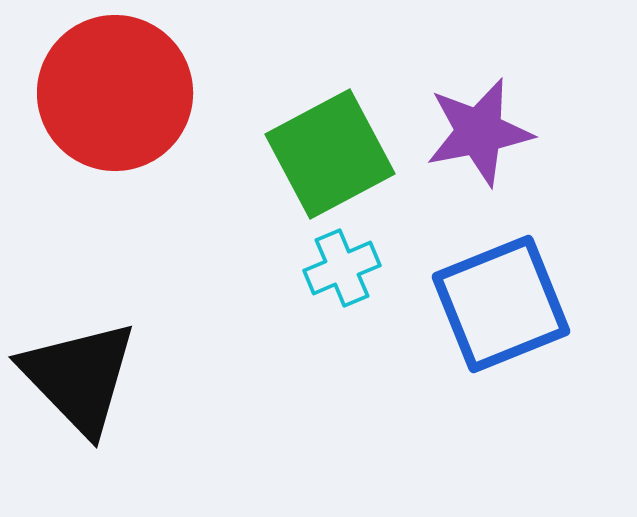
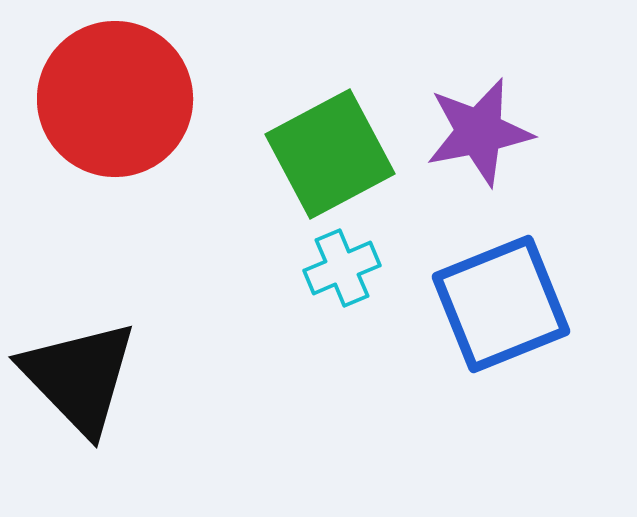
red circle: moved 6 px down
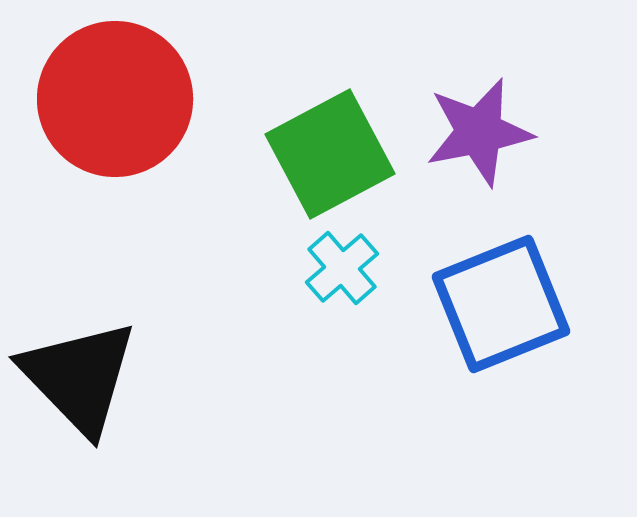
cyan cross: rotated 18 degrees counterclockwise
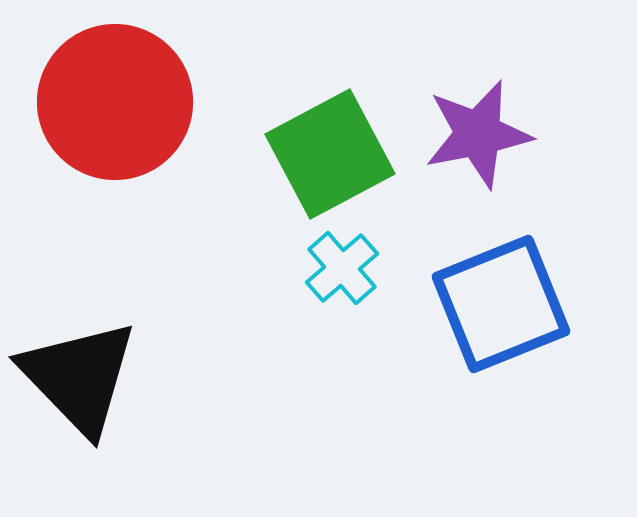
red circle: moved 3 px down
purple star: moved 1 px left, 2 px down
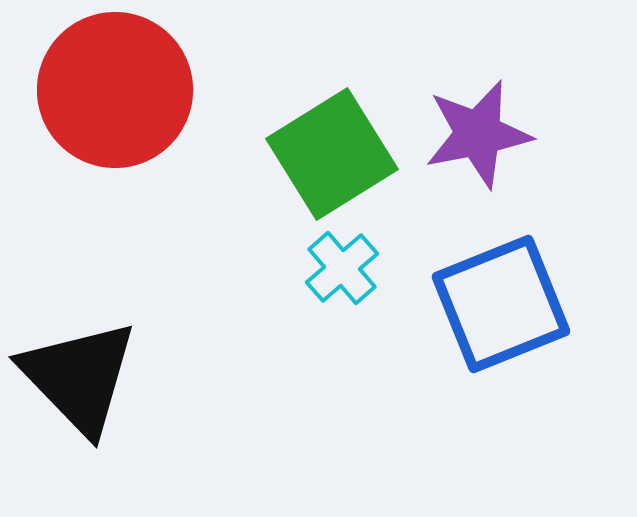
red circle: moved 12 px up
green square: moved 2 px right; rotated 4 degrees counterclockwise
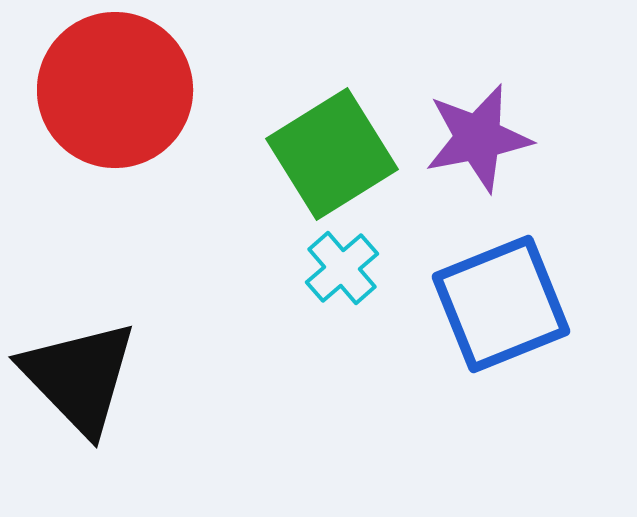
purple star: moved 4 px down
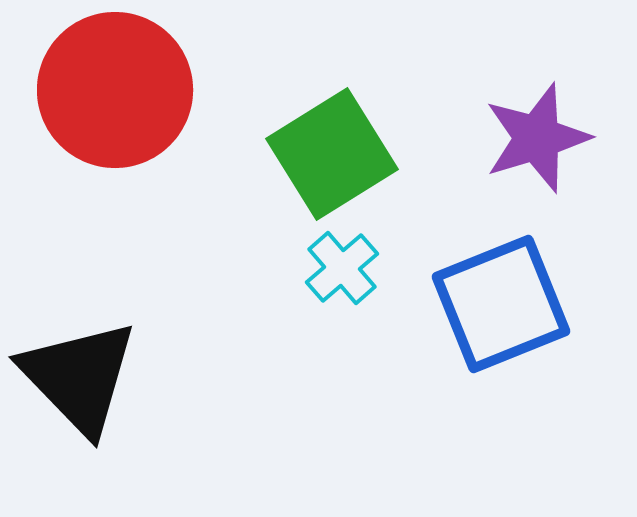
purple star: moved 59 px right; rotated 6 degrees counterclockwise
